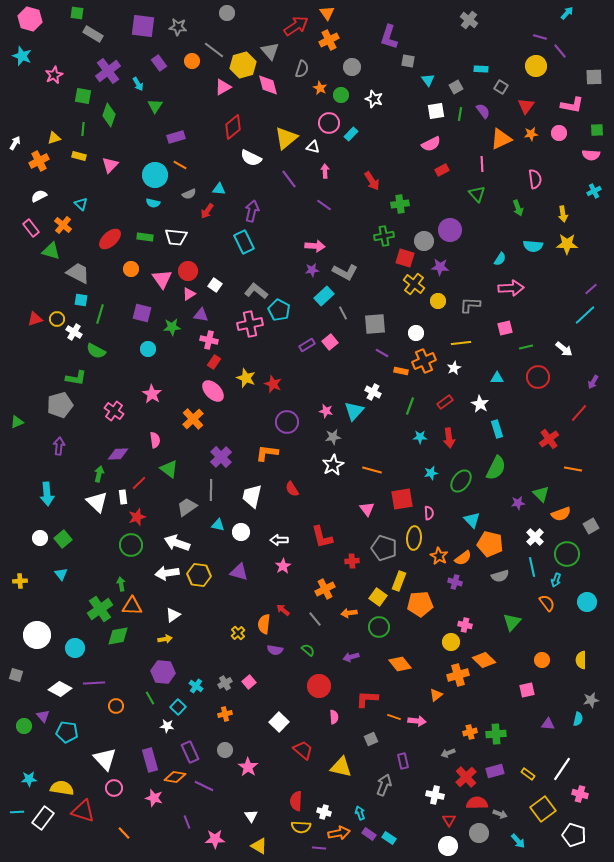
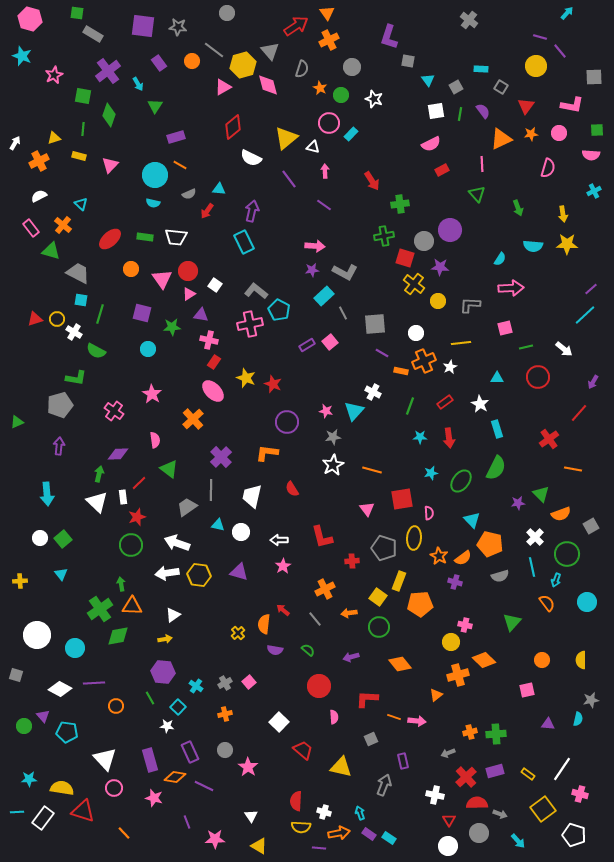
pink semicircle at (535, 179): moved 13 px right, 11 px up; rotated 24 degrees clockwise
white star at (454, 368): moved 4 px left, 1 px up
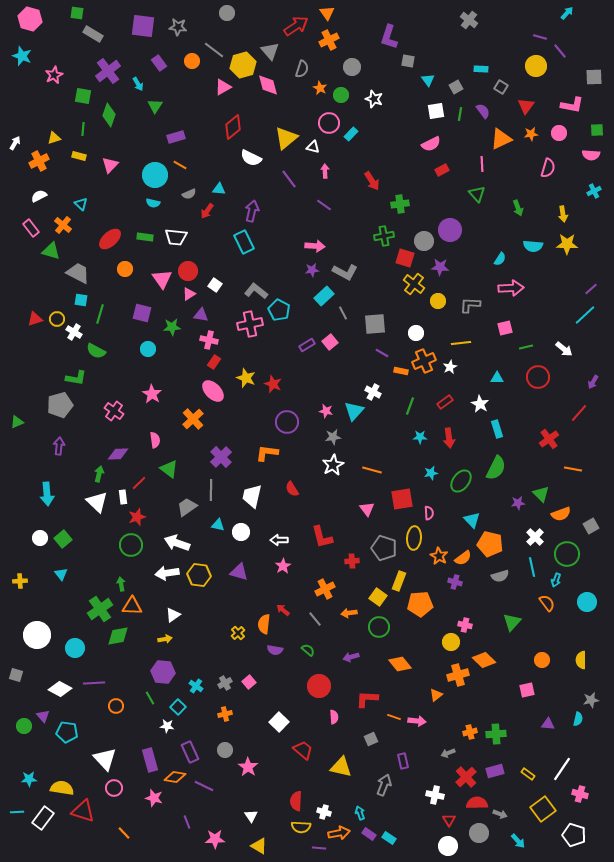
orange circle at (131, 269): moved 6 px left
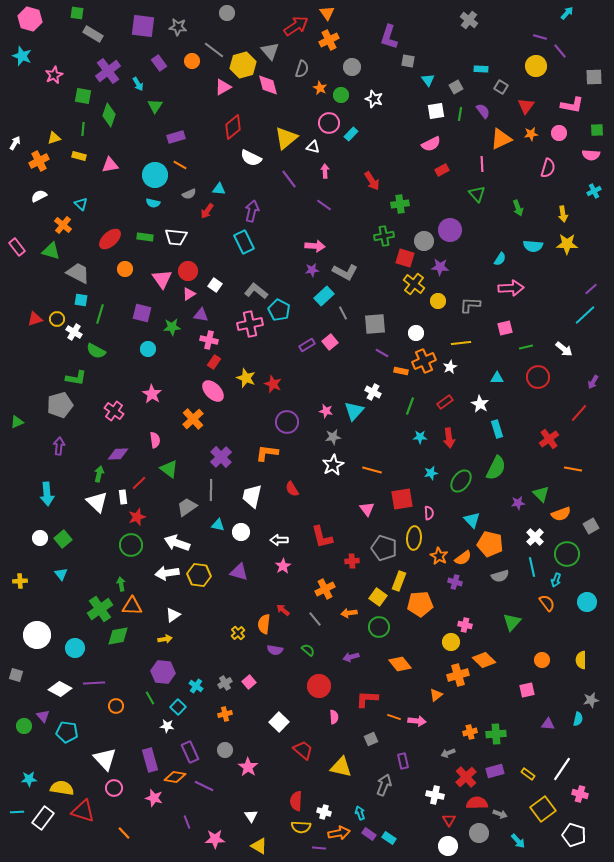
pink triangle at (110, 165): rotated 36 degrees clockwise
pink rectangle at (31, 228): moved 14 px left, 19 px down
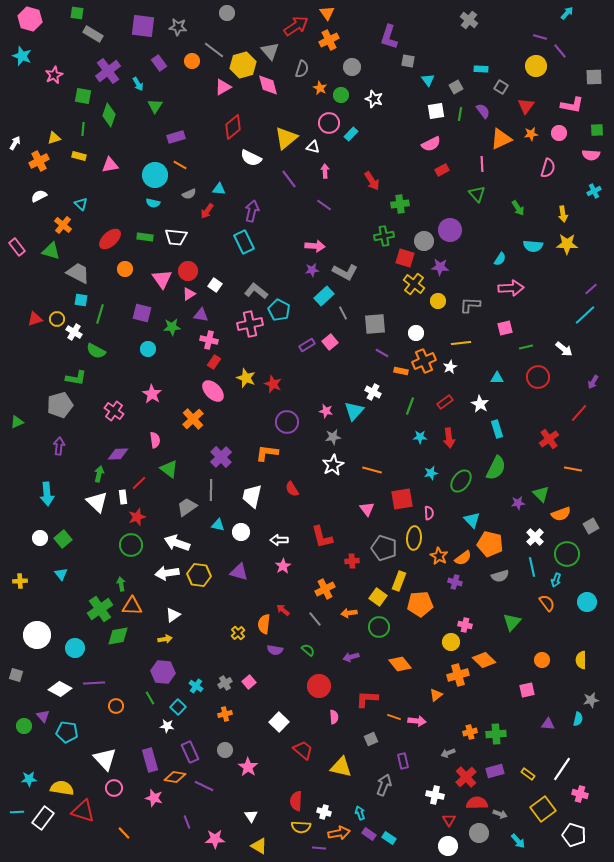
green arrow at (518, 208): rotated 14 degrees counterclockwise
